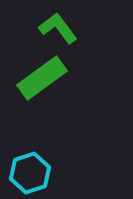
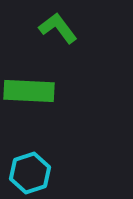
green rectangle: moved 13 px left, 13 px down; rotated 39 degrees clockwise
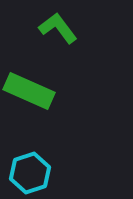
green rectangle: rotated 21 degrees clockwise
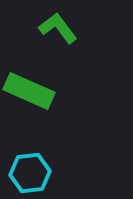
cyan hexagon: rotated 12 degrees clockwise
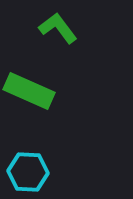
cyan hexagon: moved 2 px left, 1 px up; rotated 9 degrees clockwise
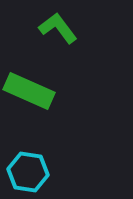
cyan hexagon: rotated 6 degrees clockwise
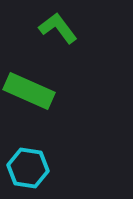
cyan hexagon: moved 4 px up
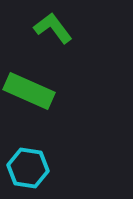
green L-shape: moved 5 px left
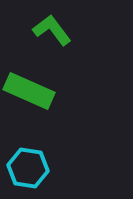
green L-shape: moved 1 px left, 2 px down
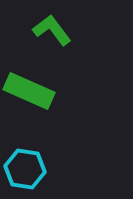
cyan hexagon: moved 3 px left, 1 px down
